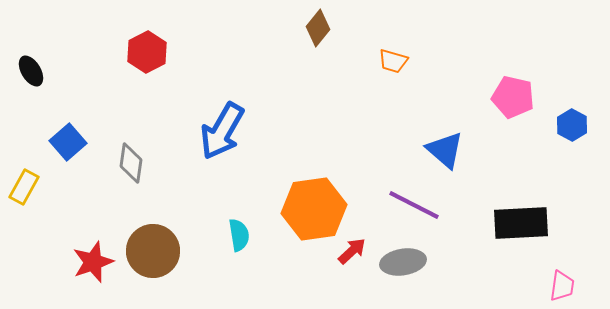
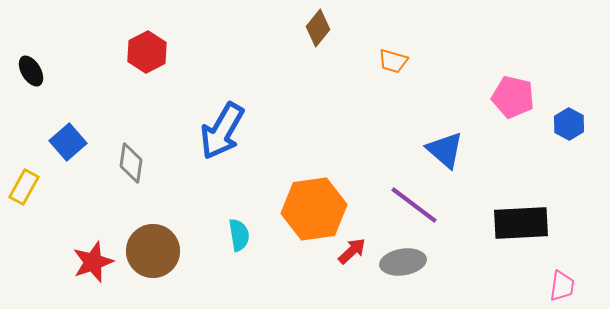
blue hexagon: moved 3 px left, 1 px up
purple line: rotated 10 degrees clockwise
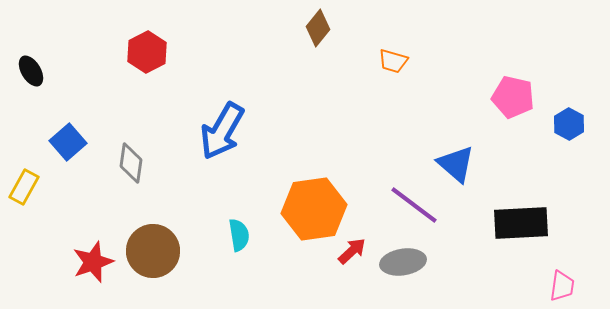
blue triangle: moved 11 px right, 14 px down
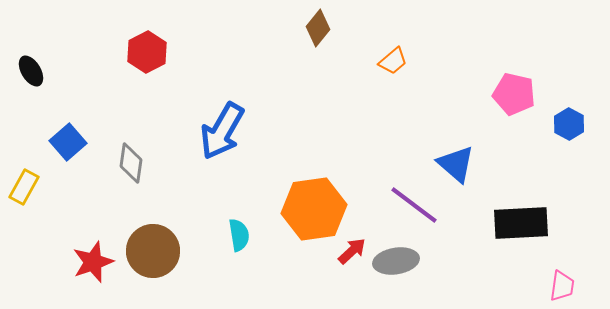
orange trapezoid: rotated 56 degrees counterclockwise
pink pentagon: moved 1 px right, 3 px up
gray ellipse: moved 7 px left, 1 px up
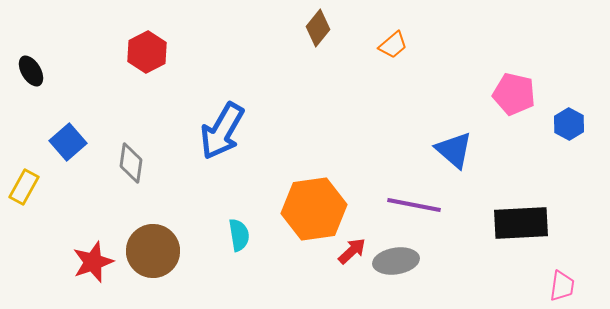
orange trapezoid: moved 16 px up
blue triangle: moved 2 px left, 14 px up
purple line: rotated 26 degrees counterclockwise
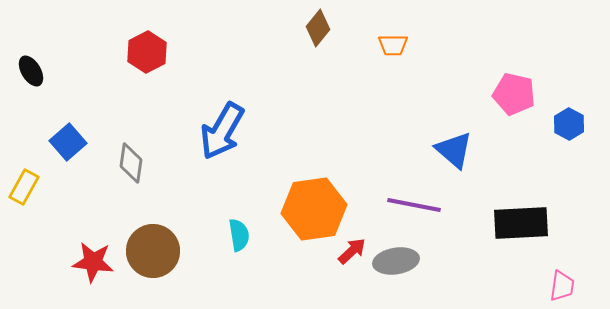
orange trapezoid: rotated 40 degrees clockwise
red star: rotated 27 degrees clockwise
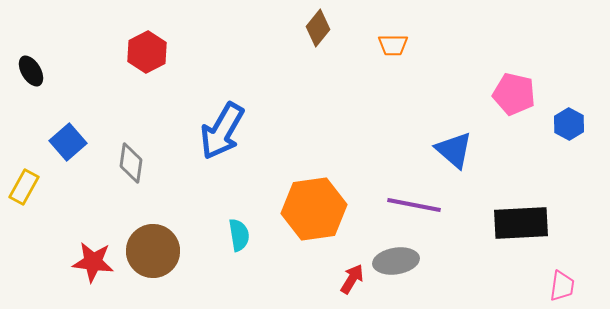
red arrow: moved 28 px down; rotated 16 degrees counterclockwise
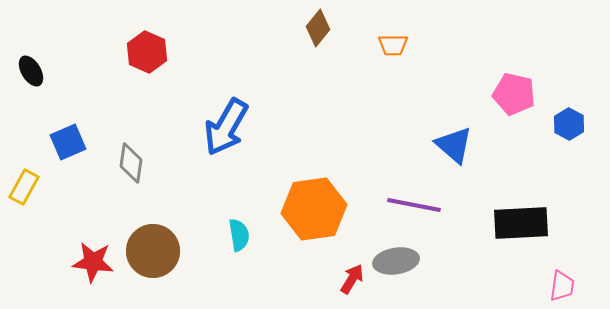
red hexagon: rotated 9 degrees counterclockwise
blue arrow: moved 4 px right, 4 px up
blue square: rotated 18 degrees clockwise
blue triangle: moved 5 px up
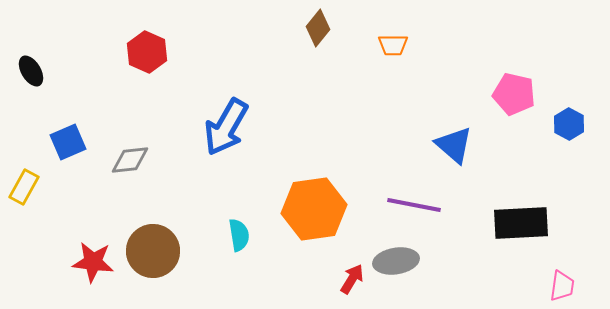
gray diamond: moved 1 px left, 3 px up; rotated 75 degrees clockwise
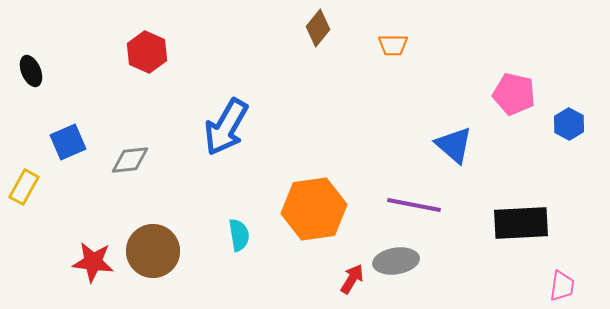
black ellipse: rotated 8 degrees clockwise
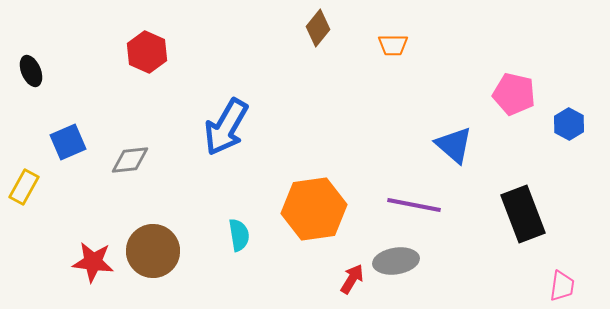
black rectangle: moved 2 px right, 9 px up; rotated 72 degrees clockwise
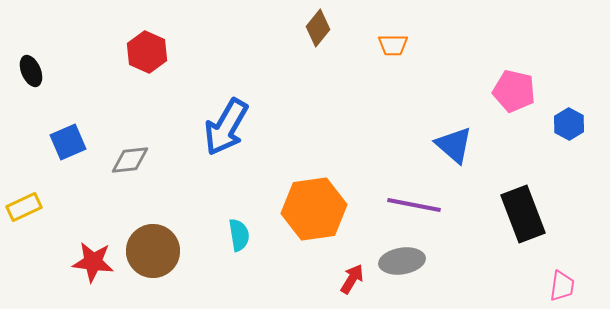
pink pentagon: moved 3 px up
yellow rectangle: moved 20 px down; rotated 36 degrees clockwise
gray ellipse: moved 6 px right
